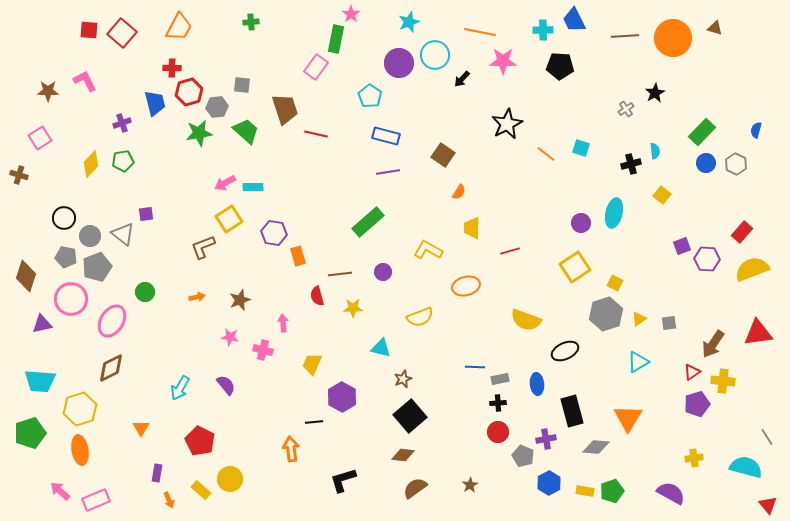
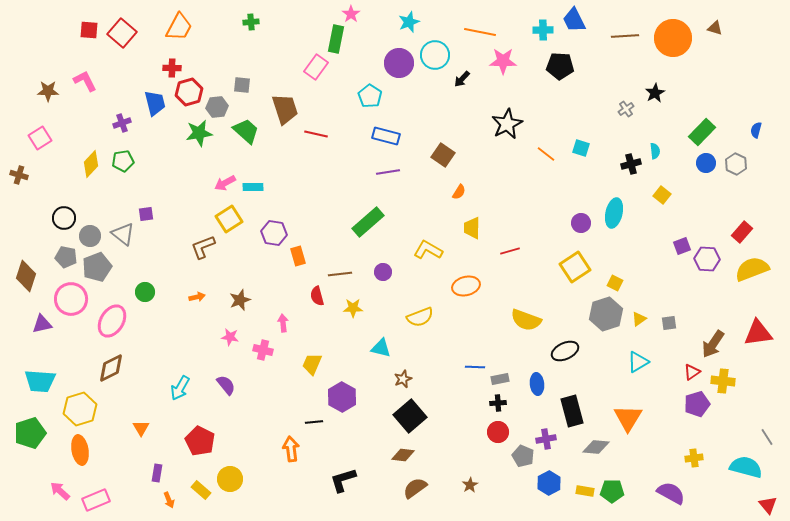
green pentagon at (612, 491): rotated 20 degrees clockwise
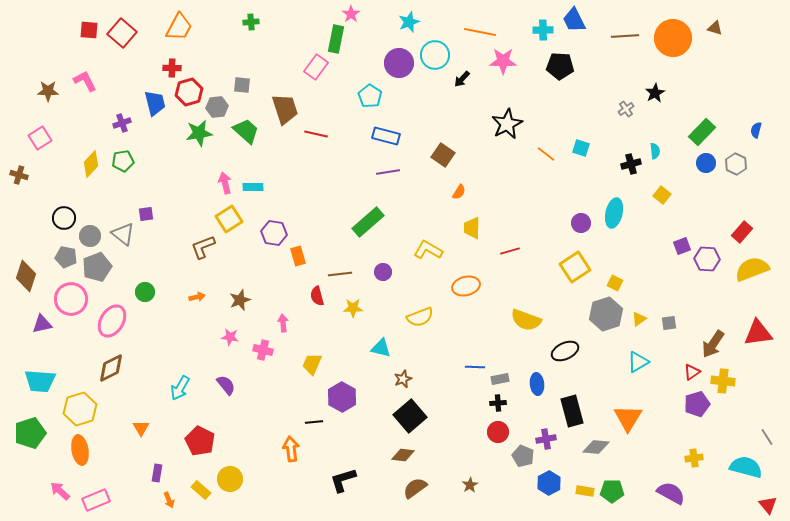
pink arrow at (225, 183): rotated 105 degrees clockwise
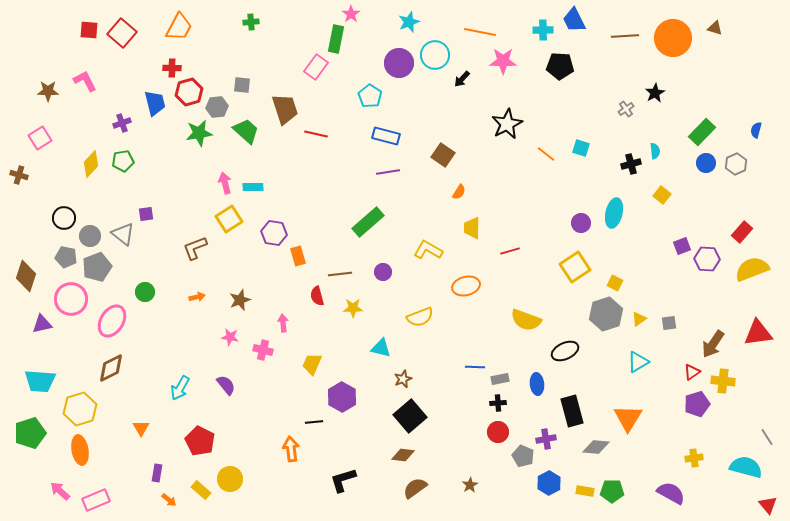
gray hexagon at (736, 164): rotated 10 degrees clockwise
brown L-shape at (203, 247): moved 8 px left, 1 px down
orange arrow at (169, 500): rotated 28 degrees counterclockwise
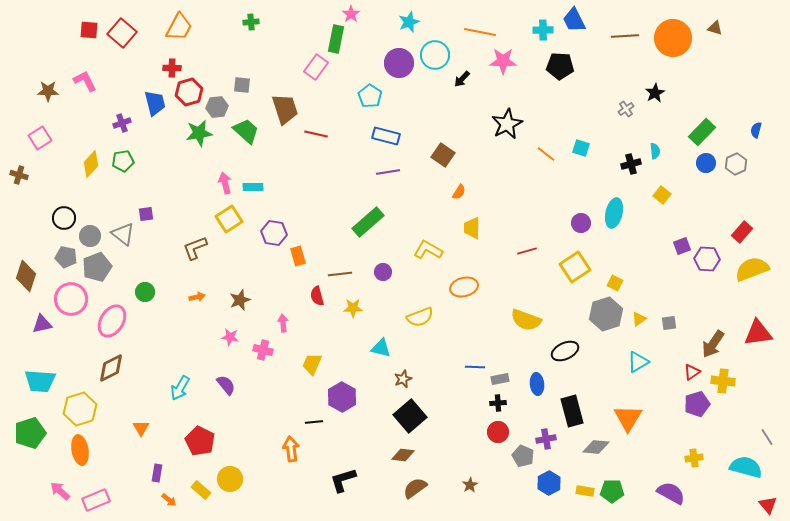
red line at (510, 251): moved 17 px right
orange ellipse at (466, 286): moved 2 px left, 1 px down
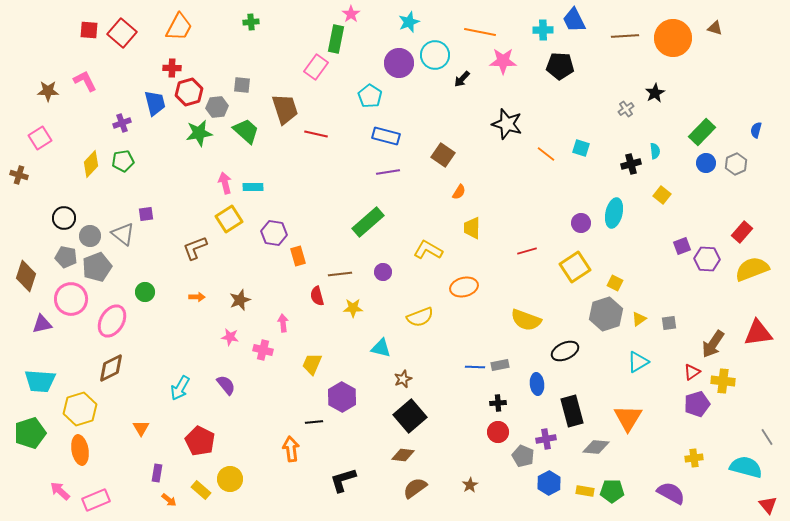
black star at (507, 124): rotated 28 degrees counterclockwise
orange arrow at (197, 297): rotated 14 degrees clockwise
gray rectangle at (500, 379): moved 14 px up
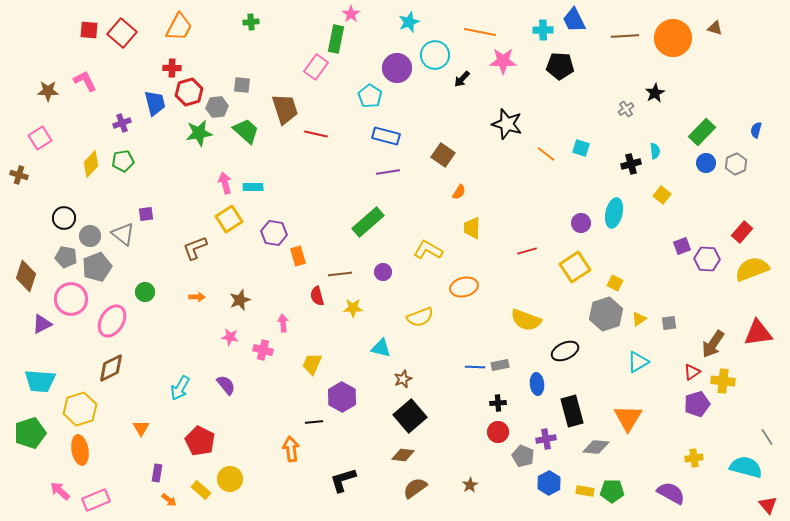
purple circle at (399, 63): moved 2 px left, 5 px down
purple triangle at (42, 324): rotated 15 degrees counterclockwise
